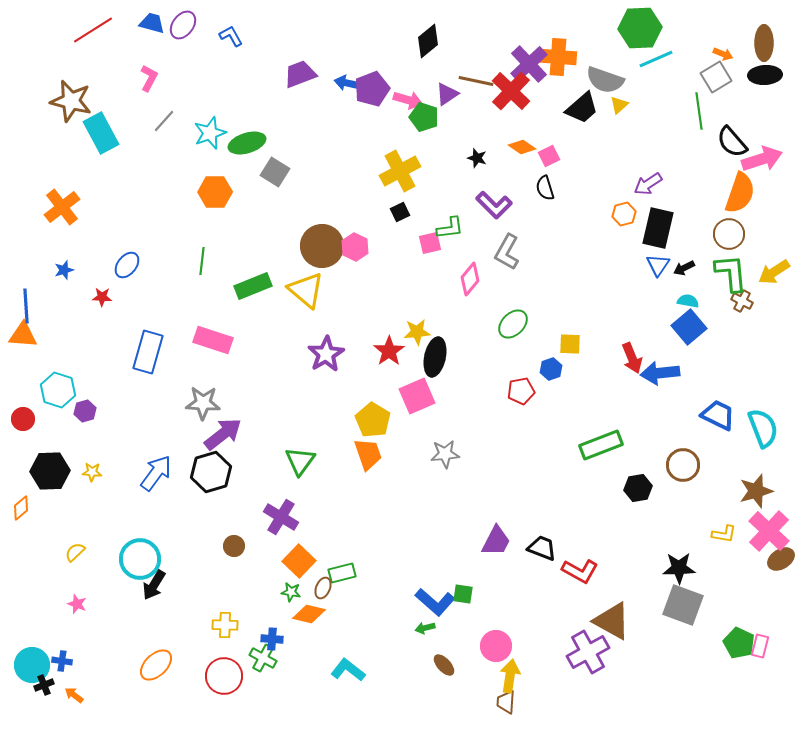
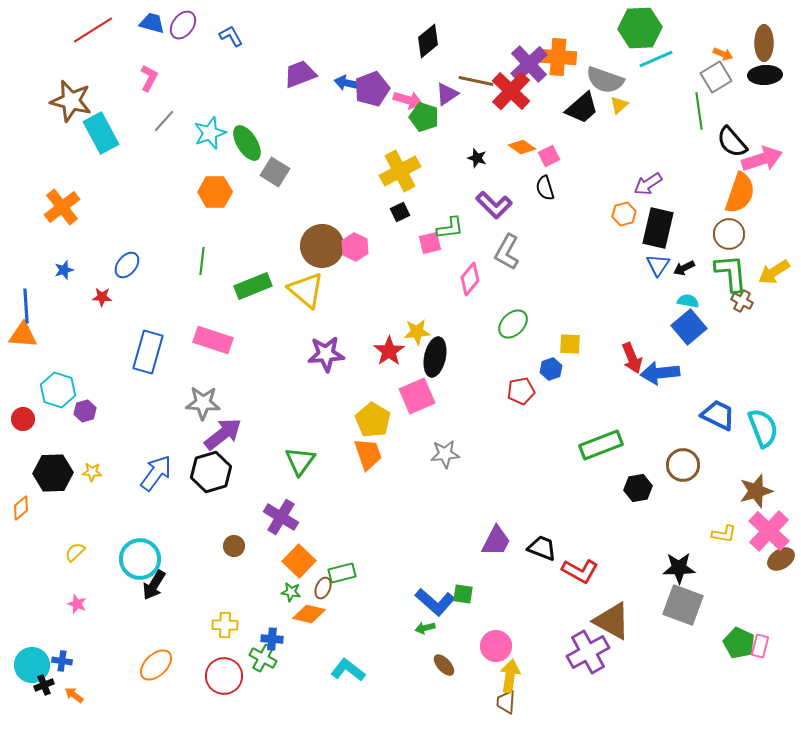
green ellipse at (247, 143): rotated 75 degrees clockwise
purple star at (326, 354): rotated 27 degrees clockwise
black hexagon at (50, 471): moved 3 px right, 2 px down
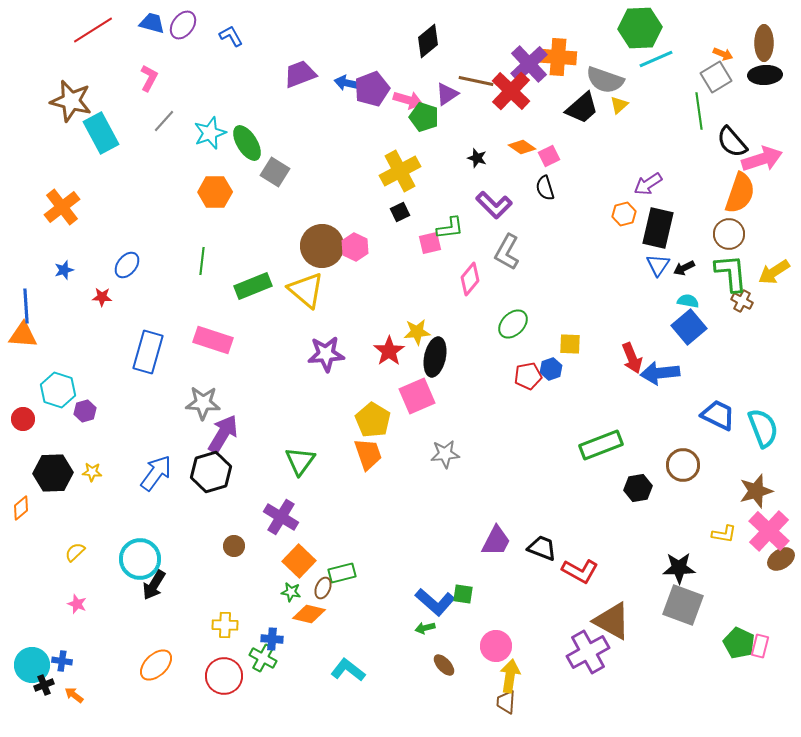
red pentagon at (521, 391): moved 7 px right, 15 px up
purple arrow at (223, 434): rotated 21 degrees counterclockwise
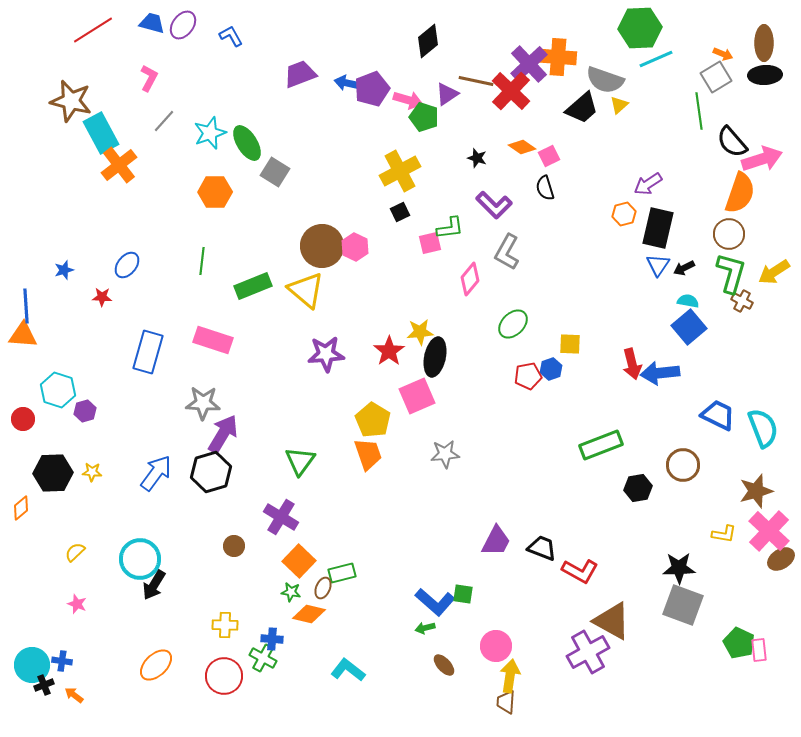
orange cross at (62, 207): moved 57 px right, 42 px up
green L-shape at (731, 273): rotated 21 degrees clockwise
yellow star at (417, 332): moved 3 px right
red arrow at (632, 358): moved 6 px down; rotated 8 degrees clockwise
pink rectangle at (760, 646): moved 1 px left, 4 px down; rotated 20 degrees counterclockwise
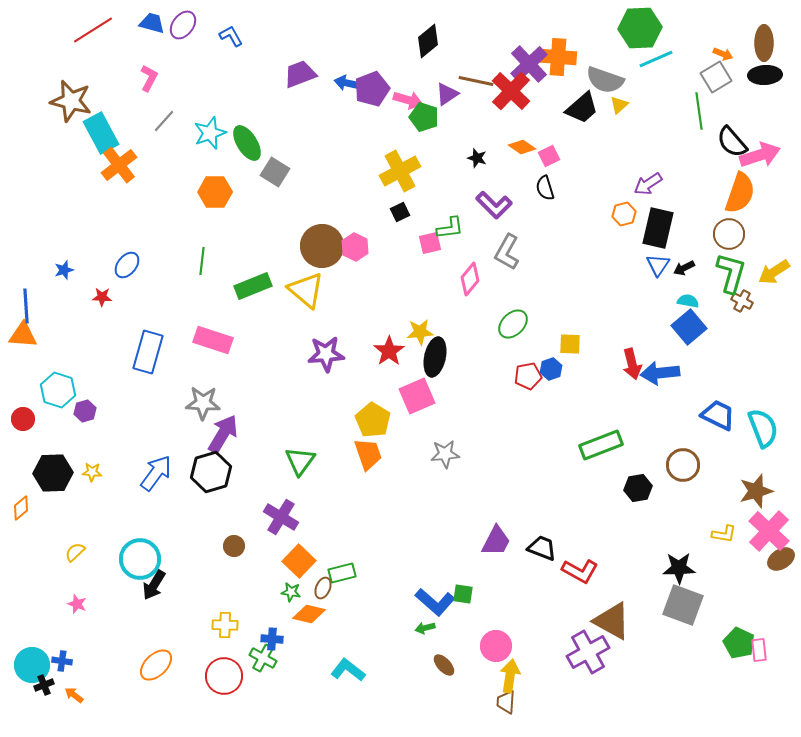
pink arrow at (762, 159): moved 2 px left, 4 px up
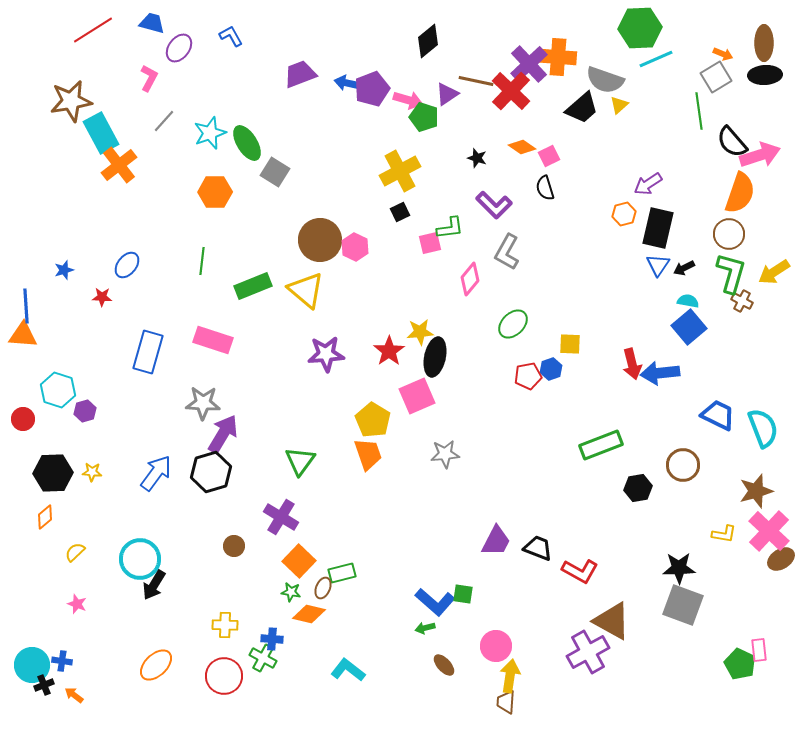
purple ellipse at (183, 25): moved 4 px left, 23 px down
brown star at (71, 101): rotated 24 degrees counterclockwise
brown circle at (322, 246): moved 2 px left, 6 px up
orange diamond at (21, 508): moved 24 px right, 9 px down
black trapezoid at (542, 548): moved 4 px left
green pentagon at (739, 643): moved 1 px right, 21 px down
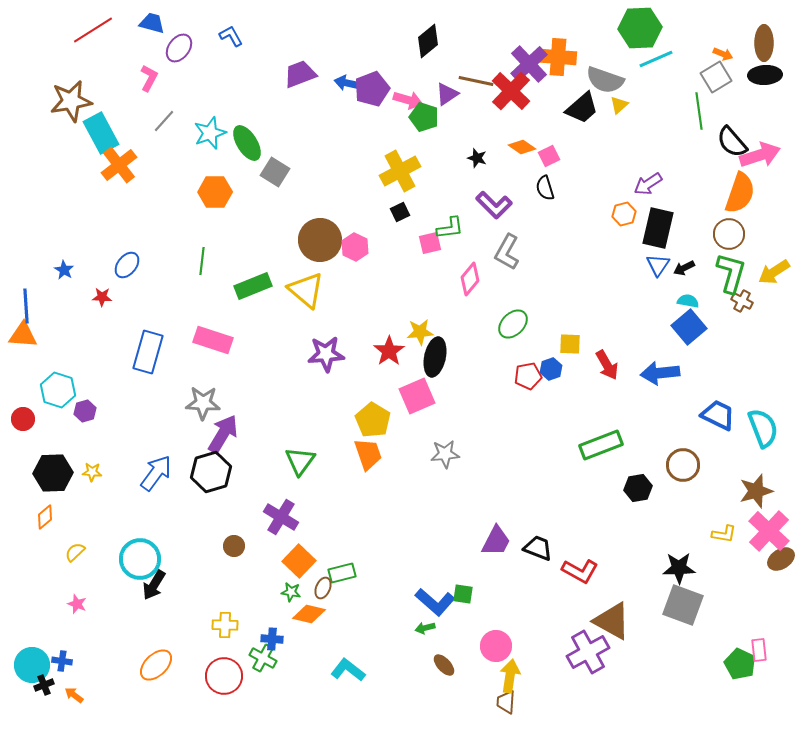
blue star at (64, 270): rotated 24 degrees counterclockwise
red arrow at (632, 364): moved 25 px left, 1 px down; rotated 16 degrees counterclockwise
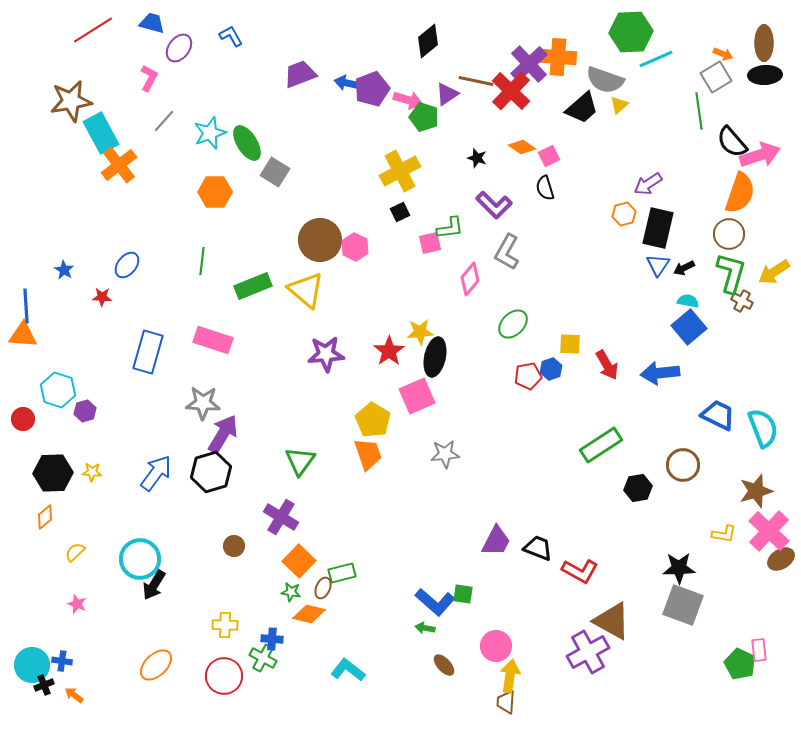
green hexagon at (640, 28): moved 9 px left, 4 px down
green rectangle at (601, 445): rotated 12 degrees counterclockwise
green arrow at (425, 628): rotated 24 degrees clockwise
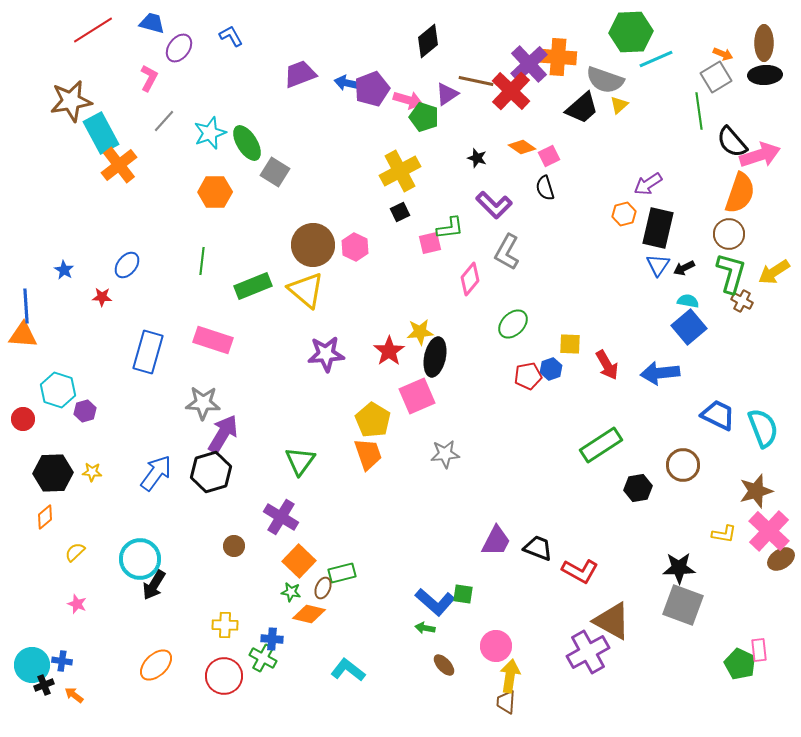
brown circle at (320, 240): moved 7 px left, 5 px down
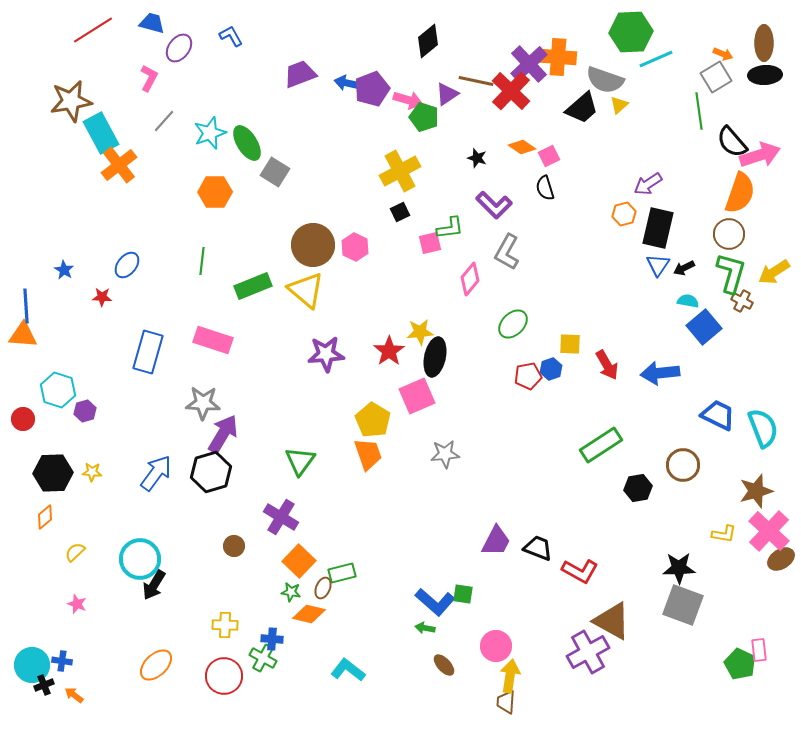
blue square at (689, 327): moved 15 px right
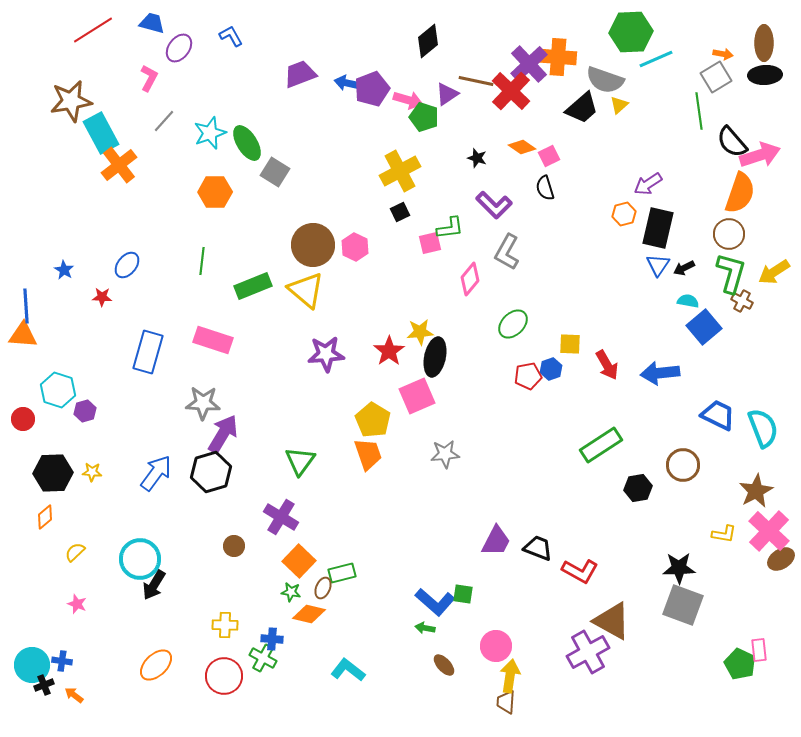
orange arrow at (723, 54): rotated 12 degrees counterclockwise
brown star at (756, 491): rotated 12 degrees counterclockwise
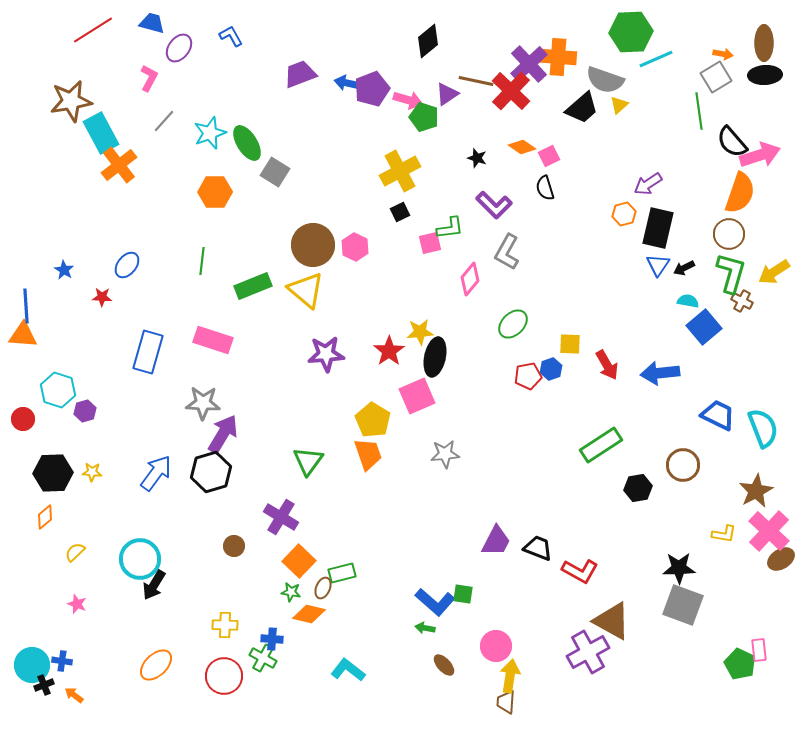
green triangle at (300, 461): moved 8 px right
